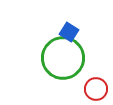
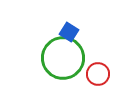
red circle: moved 2 px right, 15 px up
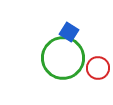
red circle: moved 6 px up
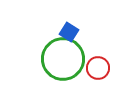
green circle: moved 1 px down
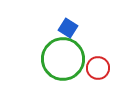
blue square: moved 1 px left, 4 px up
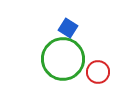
red circle: moved 4 px down
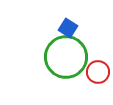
green circle: moved 3 px right, 2 px up
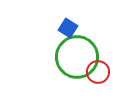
green circle: moved 11 px right
